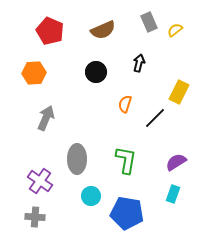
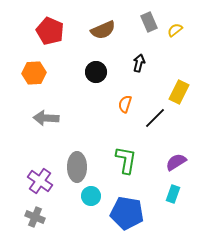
gray arrow: rotated 110 degrees counterclockwise
gray ellipse: moved 8 px down
gray cross: rotated 18 degrees clockwise
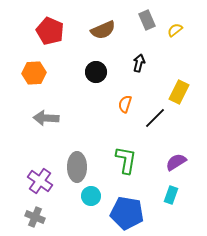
gray rectangle: moved 2 px left, 2 px up
cyan rectangle: moved 2 px left, 1 px down
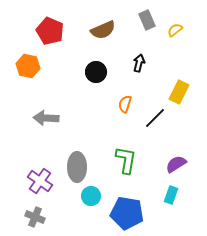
orange hexagon: moved 6 px left, 7 px up; rotated 15 degrees clockwise
purple semicircle: moved 2 px down
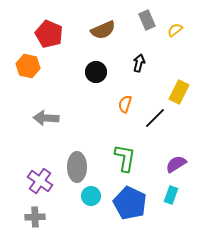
red pentagon: moved 1 px left, 3 px down
green L-shape: moved 1 px left, 2 px up
blue pentagon: moved 3 px right, 10 px up; rotated 16 degrees clockwise
gray cross: rotated 24 degrees counterclockwise
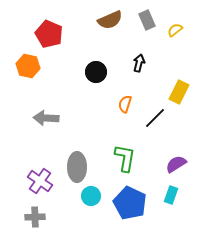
brown semicircle: moved 7 px right, 10 px up
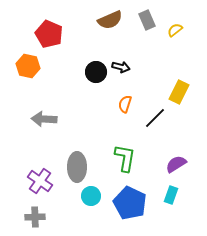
black arrow: moved 18 px left, 4 px down; rotated 90 degrees clockwise
gray arrow: moved 2 px left, 1 px down
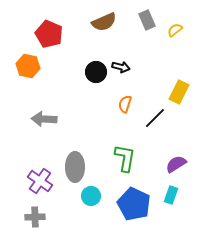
brown semicircle: moved 6 px left, 2 px down
gray ellipse: moved 2 px left
blue pentagon: moved 4 px right, 1 px down
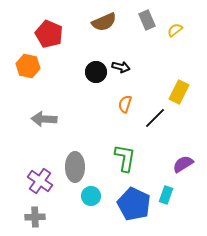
purple semicircle: moved 7 px right
cyan rectangle: moved 5 px left
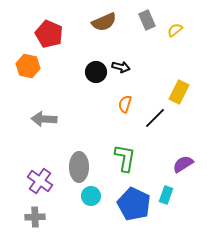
gray ellipse: moved 4 px right
